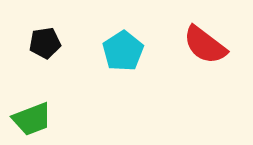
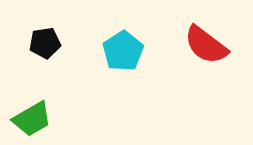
red semicircle: moved 1 px right
green trapezoid: rotated 9 degrees counterclockwise
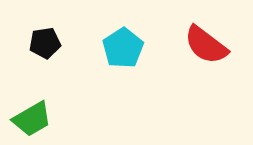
cyan pentagon: moved 3 px up
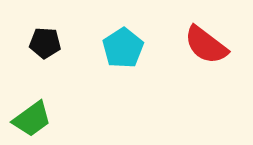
black pentagon: rotated 12 degrees clockwise
green trapezoid: rotated 6 degrees counterclockwise
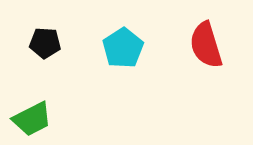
red semicircle: rotated 36 degrees clockwise
green trapezoid: rotated 9 degrees clockwise
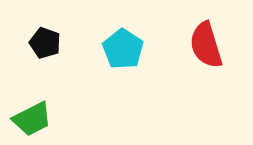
black pentagon: rotated 16 degrees clockwise
cyan pentagon: moved 1 px down; rotated 6 degrees counterclockwise
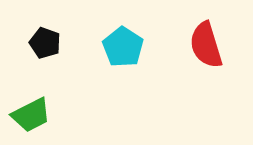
cyan pentagon: moved 2 px up
green trapezoid: moved 1 px left, 4 px up
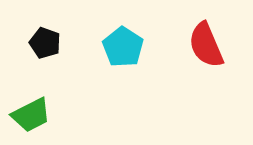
red semicircle: rotated 6 degrees counterclockwise
